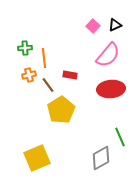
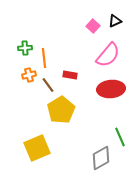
black triangle: moved 4 px up
yellow square: moved 10 px up
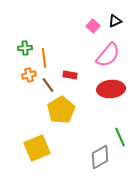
gray diamond: moved 1 px left, 1 px up
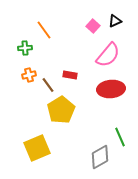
orange line: moved 28 px up; rotated 30 degrees counterclockwise
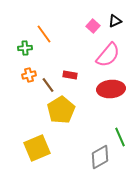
orange line: moved 4 px down
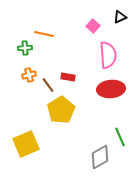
black triangle: moved 5 px right, 4 px up
orange line: rotated 42 degrees counterclockwise
pink semicircle: rotated 44 degrees counterclockwise
red rectangle: moved 2 px left, 2 px down
yellow square: moved 11 px left, 4 px up
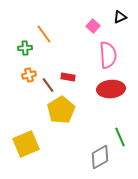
orange line: rotated 42 degrees clockwise
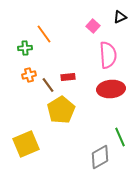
red rectangle: rotated 16 degrees counterclockwise
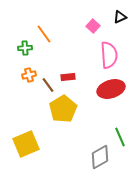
pink semicircle: moved 1 px right
red ellipse: rotated 12 degrees counterclockwise
yellow pentagon: moved 2 px right, 1 px up
